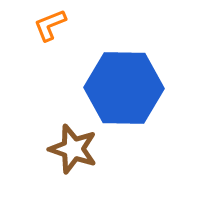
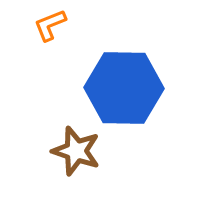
brown star: moved 3 px right, 2 px down
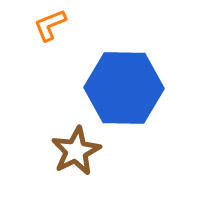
brown star: rotated 27 degrees clockwise
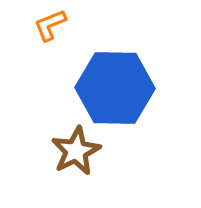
blue hexagon: moved 9 px left
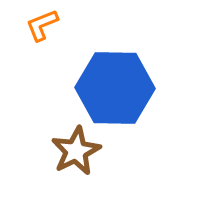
orange L-shape: moved 8 px left
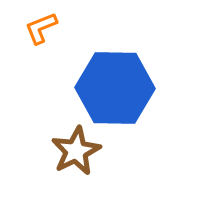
orange L-shape: moved 1 px left, 3 px down
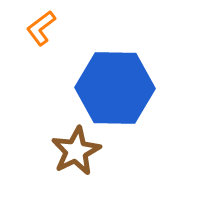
orange L-shape: rotated 15 degrees counterclockwise
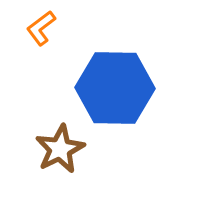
brown star: moved 16 px left, 2 px up
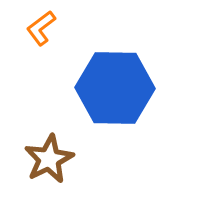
brown star: moved 11 px left, 10 px down
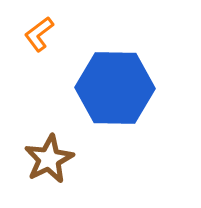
orange L-shape: moved 2 px left, 6 px down
